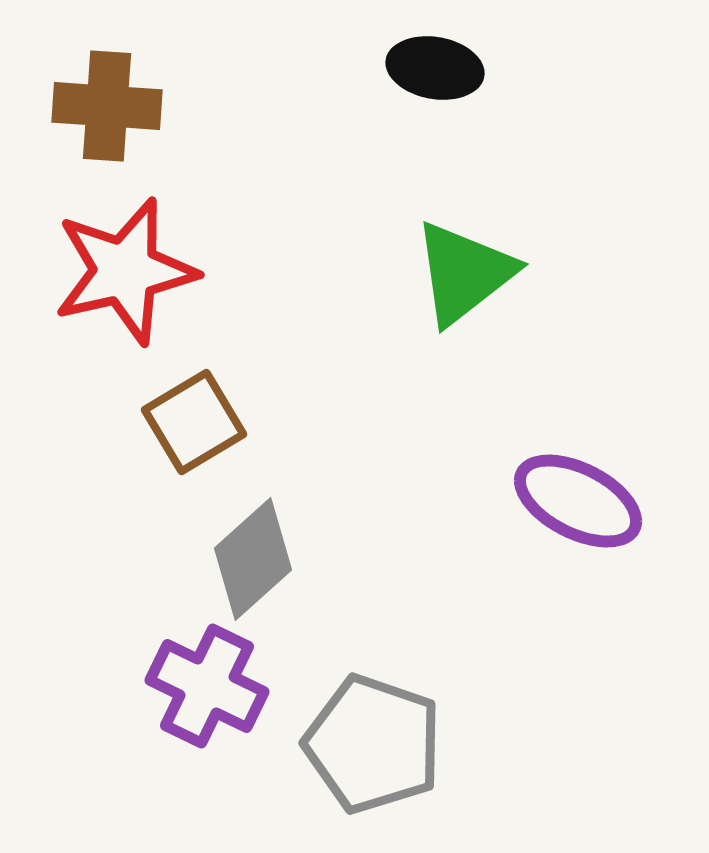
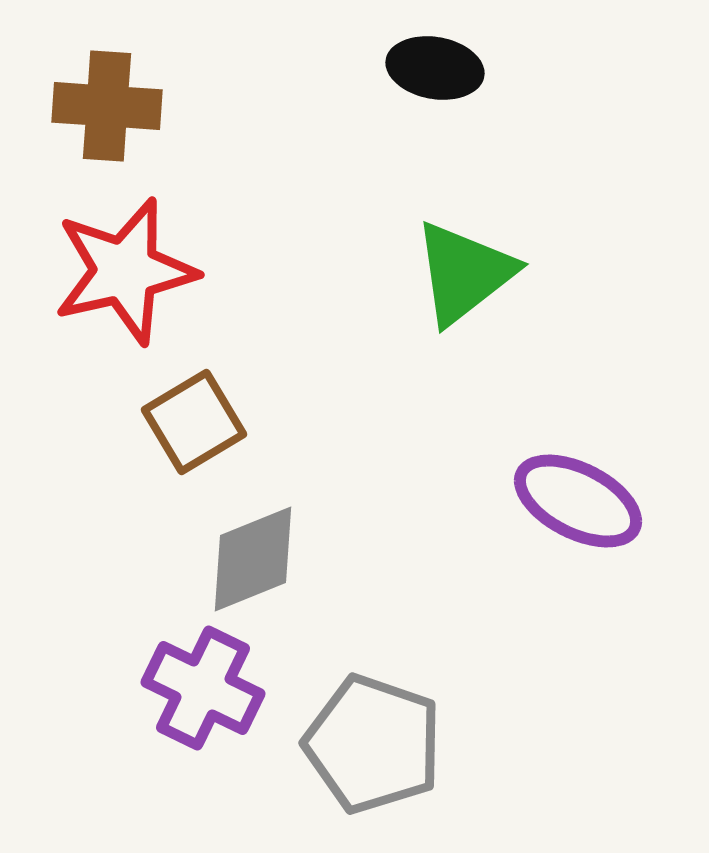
gray diamond: rotated 20 degrees clockwise
purple cross: moved 4 px left, 2 px down
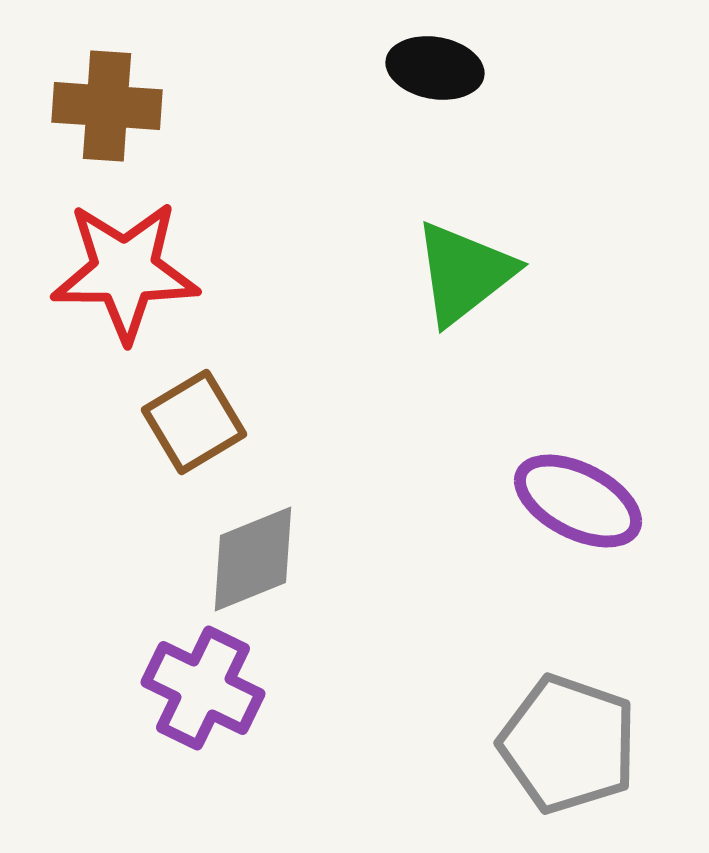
red star: rotated 13 degrees clockwise
gray pentagon: moved 195 px right
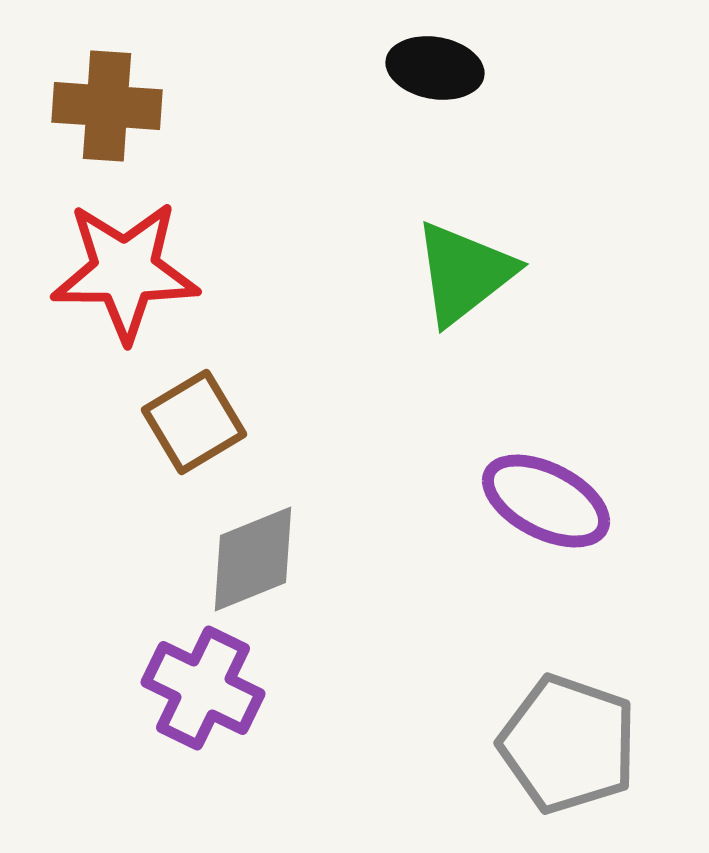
purple ellipse: moved 32 px left
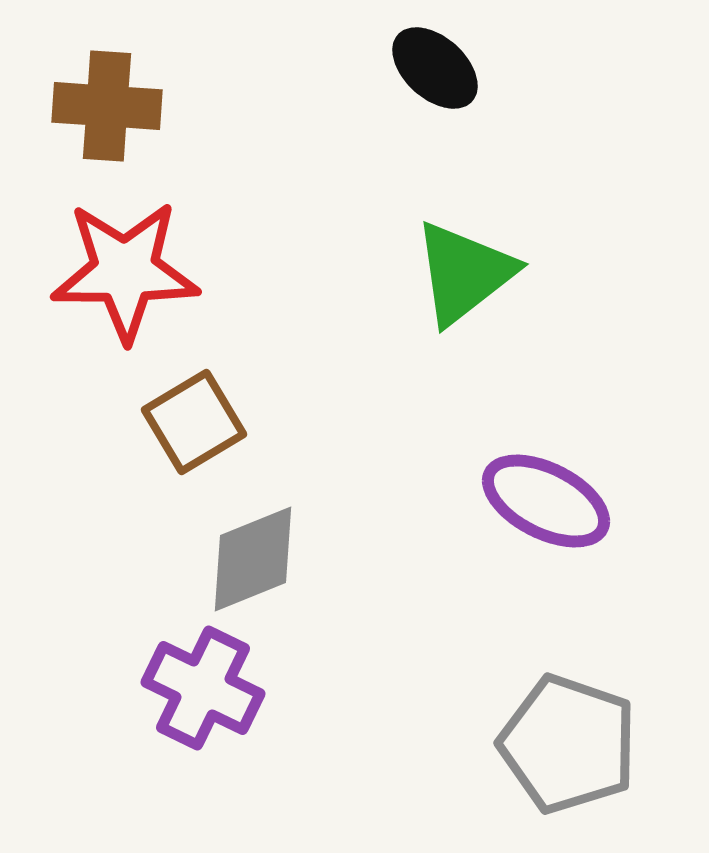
black ellipse: rotated 32 degrees clockwise
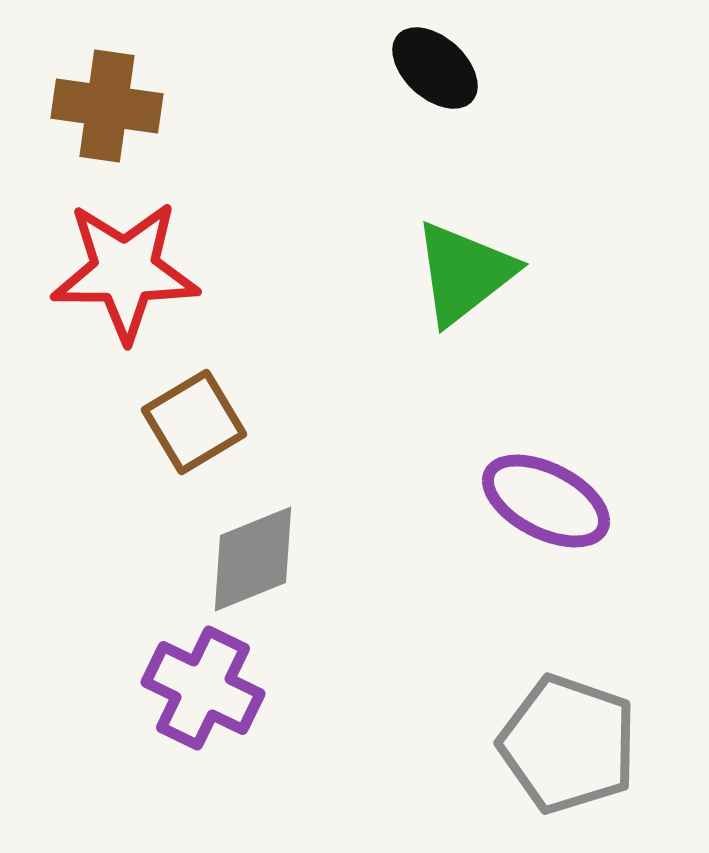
brown cross: rotated 4 degrees clockwise
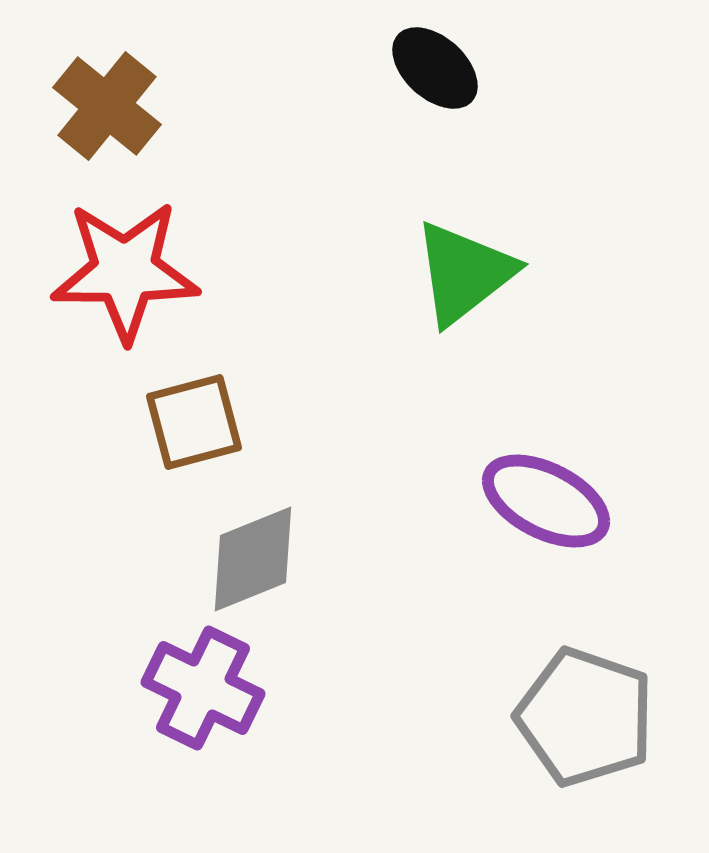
brown cross: rotated 31 degrees clockwise
brown square: rotated 16 degrees clockwise
gray pentagon: moved 17 px right, 27 px up
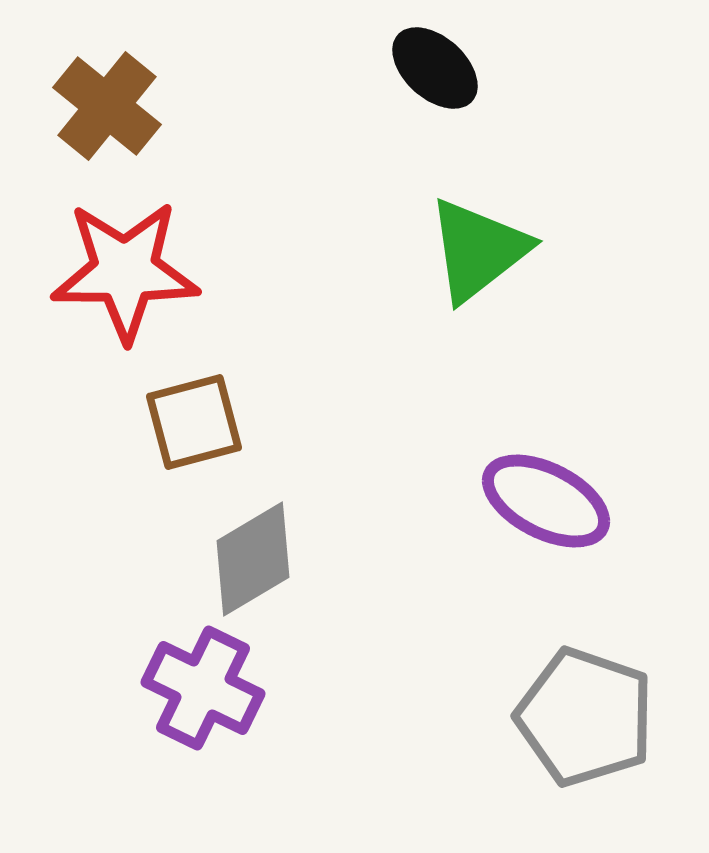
green triangle: moved 14 px right, 23 px up
gray diamond: rotated 9 degrees counterclockwise
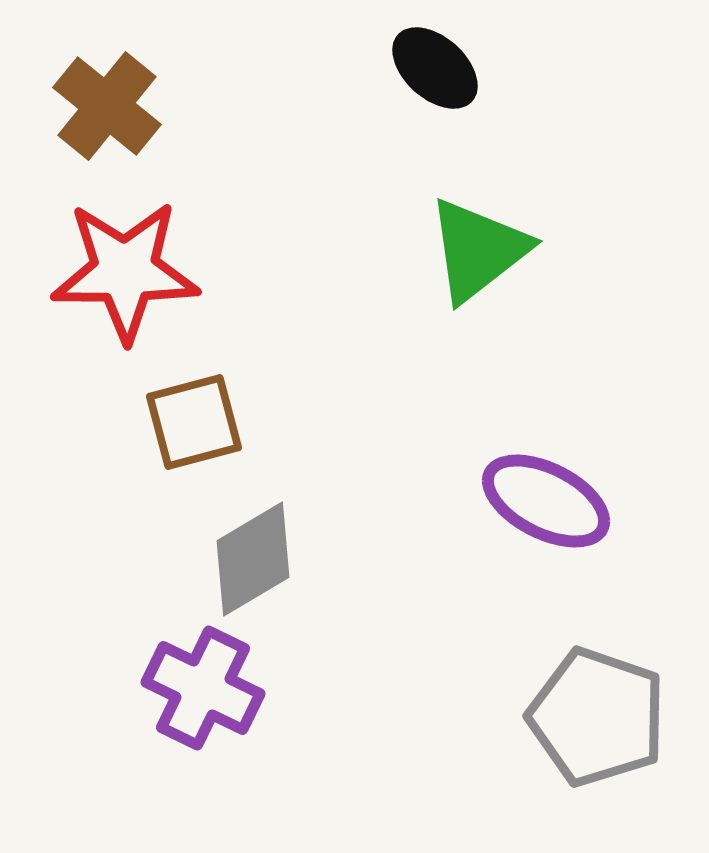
gray pentagon: moved 12 px right
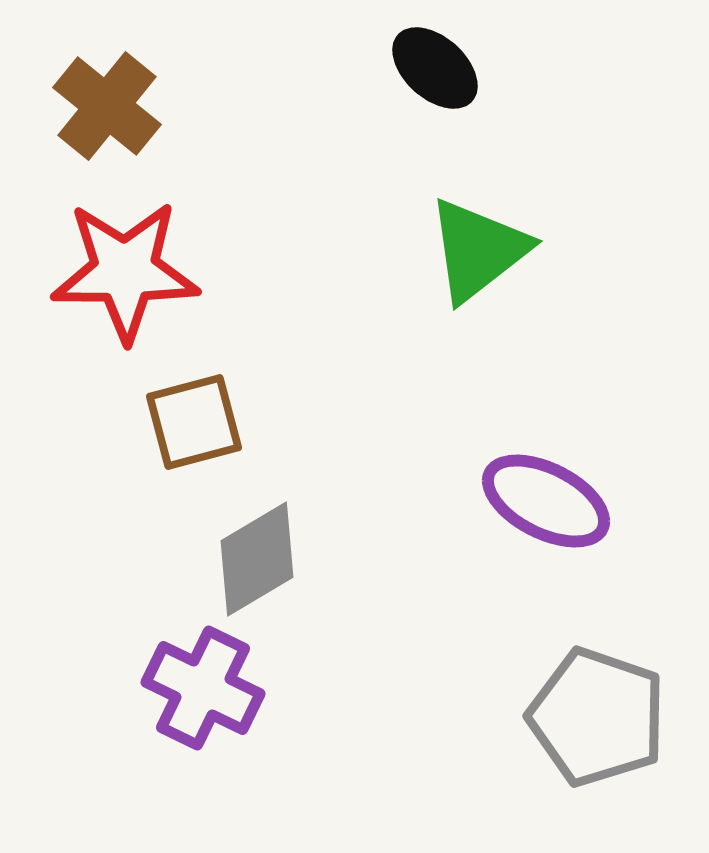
gray diamond: moved 4 px right
